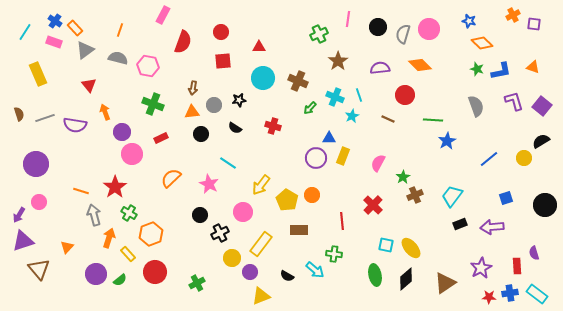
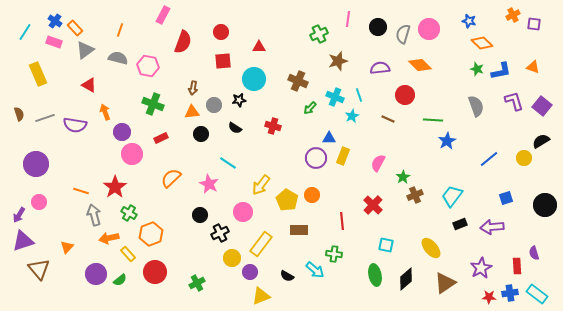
brown star at (338, 61): rotated 18 degrees clockwise
cyan circle at (263, 78): moved 9 px left, 1 px down
red triangle at (89, 85): rotated 21 degrees counterclockwise
orange arrow at (109, 238): rotated 120 degrees counterclockwise
yellow ellipse at (411, 248): moved 20 px right
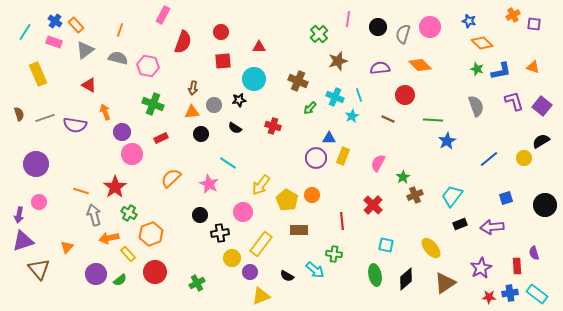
orange rectangle at (75, 28): moved 1 px right, 3 px up
pink circle at (429, 29): moved 1 px right, 2 px up
green cross at (319, 34): rotated 18 degrees counterclockwise
purple arrow at (19, 215): rotated 21 degrees counterclockwise
black cross at (220, 233): rotated 18 degrees clockwise
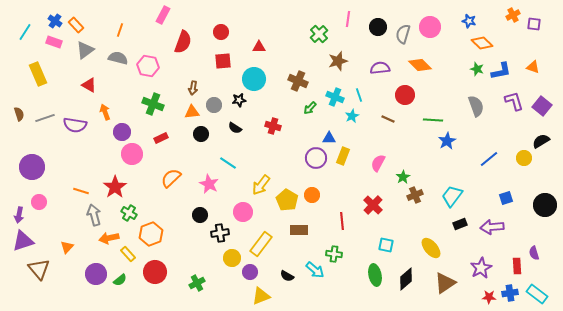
purple circle at (36, 164): moved 4 px left, 3 px down
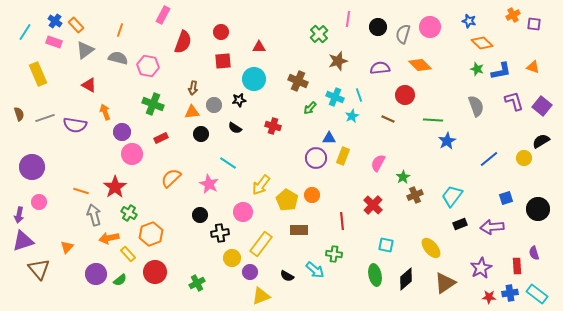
black circle at (545, 205): moved 7 px left, 4 px down
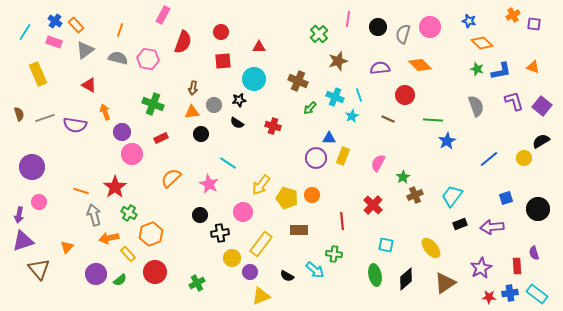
pink hexagon at (148, 66): moved 7 px up
black semicircle at (235, 128): moved 2 px right, 5 px up
yellow pentagon at (287, 200): moved 2 px up; rotated 15 degrees counterclockwise
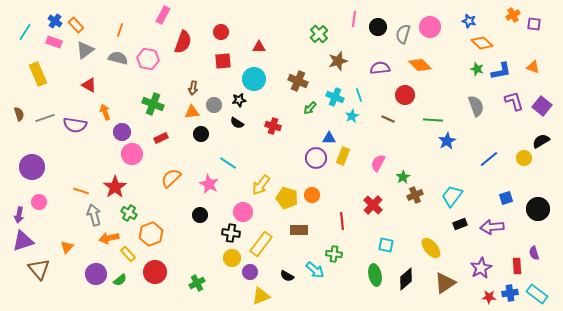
pink line at (348, 19): moved 6 px right
black cross at (220, 233): moved 11 px right; rotated 18 degrees clockwise
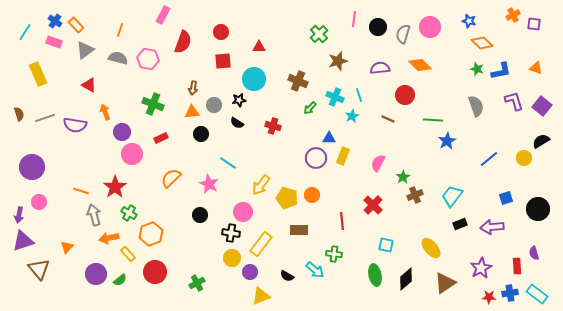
orange triangle at (533, 67): moved 3 px right, 1 px down
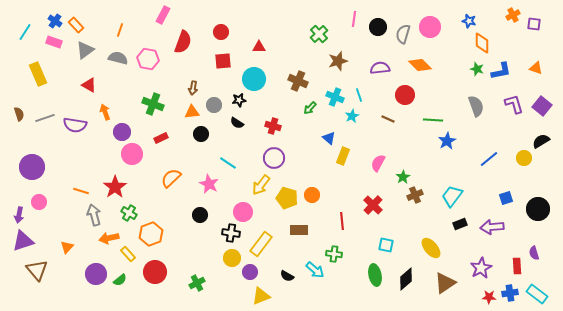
orange diamond at (482, 43): rotated 45 degrees clockwise
purple L-shape at (514, 101): moved 3 px down
blue triangle at (329, 138): rotated 40 degrees clockwise
purple circle at (316, 158): moved 42 px left
brown triangle at (39, 269): moved 2 px left, 1 px down
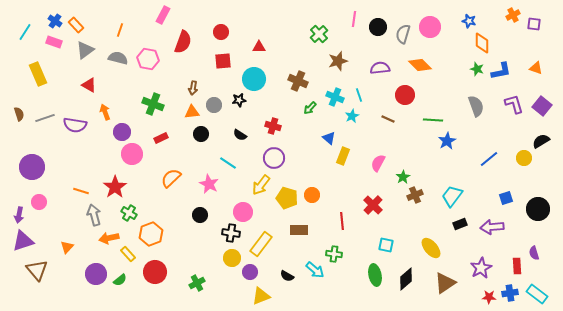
black semicircle at (237, 123): moved 3 px right, 12 px down
